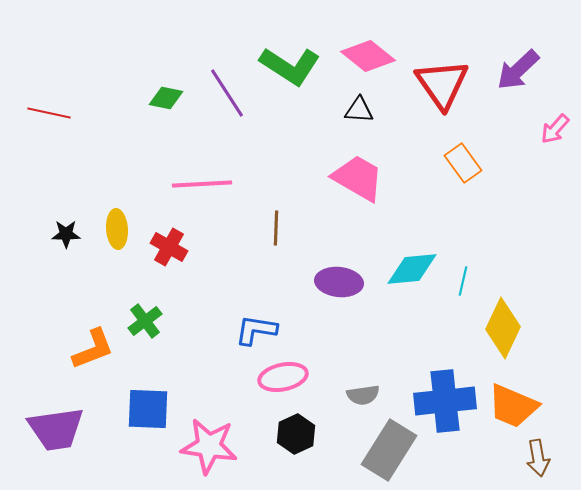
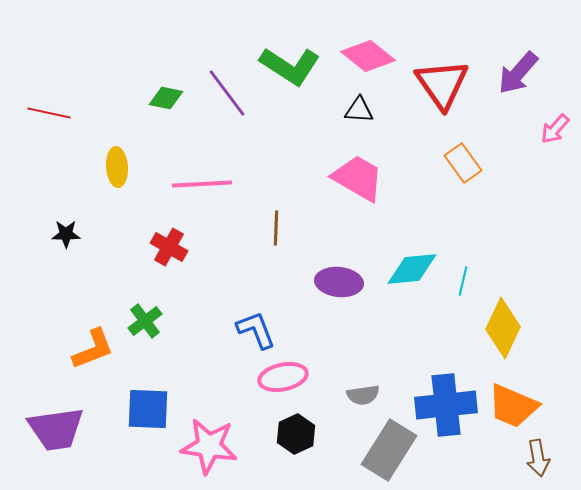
purple arrow: moved 3 px down; rotated 6 degrees counterclockwise
purple line: rotated 4 degrees counterclockwise
yellow ellipse: moved 62 px up
blue L-shape: rotated 60 degrees clockwise
blue cross: moved 1 px right, 4 px down
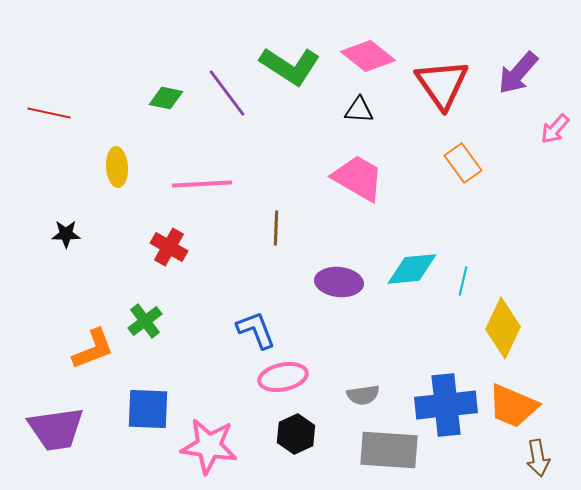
gray rectangle: rotated 62 degrees clockwise
